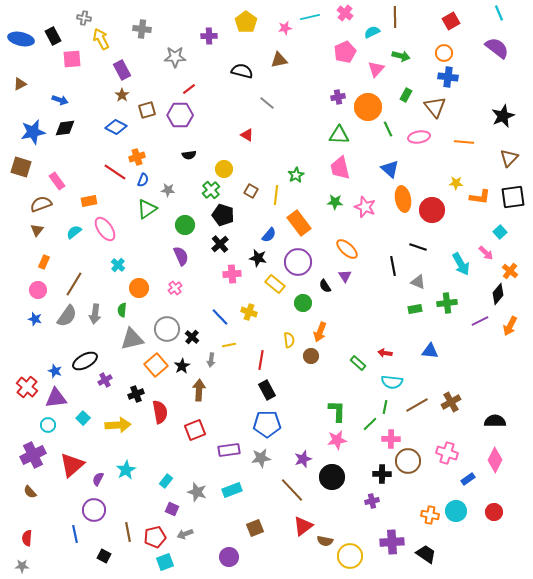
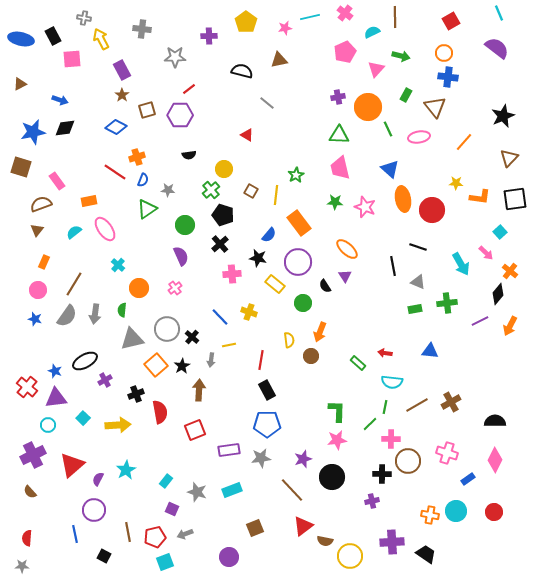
orange line at (464, 142): rotated 54 degrees counterclockwise
black square at (513, 197): moved 2 px right, 2 px down
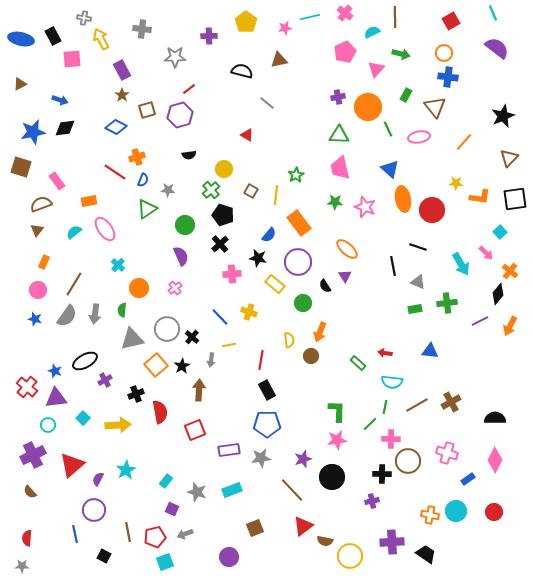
cyan line at (499, 13): moved 6 px left
green arrow at (401, 56): moved 2 px up
purple hexagon at (180, 115): rotated 15 degrees counterclockwise
black semicircle at (495, 421): moved 3 px up
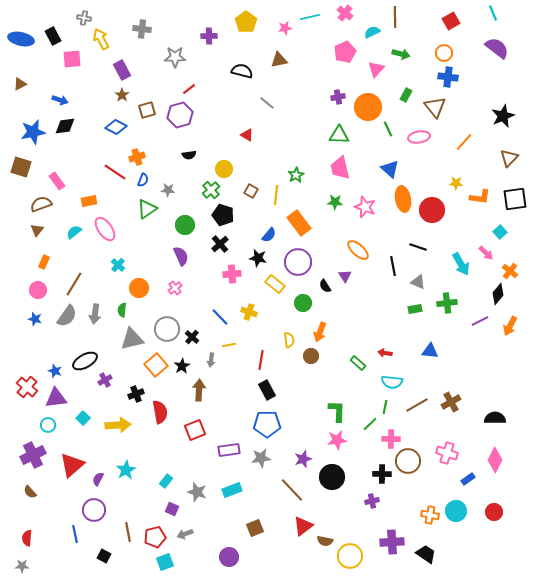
black diamond at (65, 128): moved 2 px up
orange ellipse at (347, 249): moved 11 px right, 1 px down
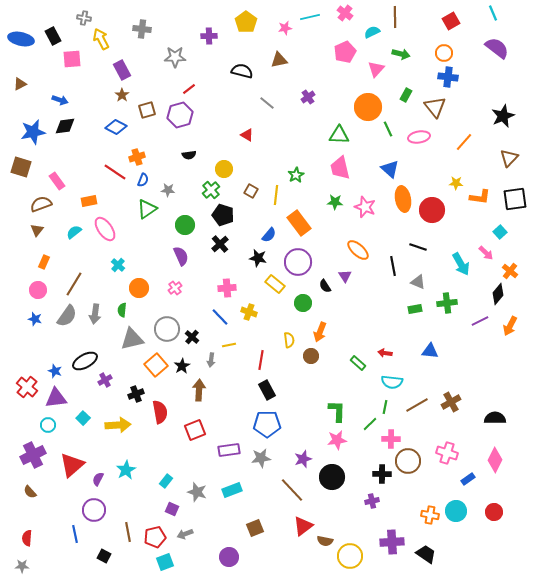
purple cross at (338, 97): moved 30 px left; rotated 24 degrees counterclockwise
pink cross at (232, 274): moved 5 px left, 14 px down
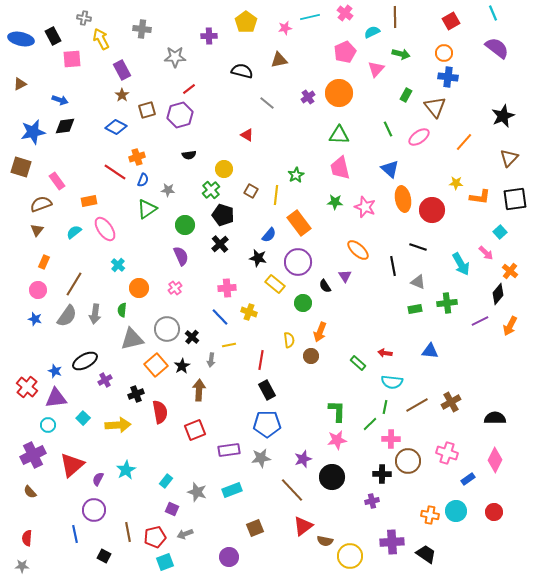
orange circle at (368, 107): moved 29 px left, 14 px up
pink ellipse at (419, 137): rotated 25 degrees counterclockwise
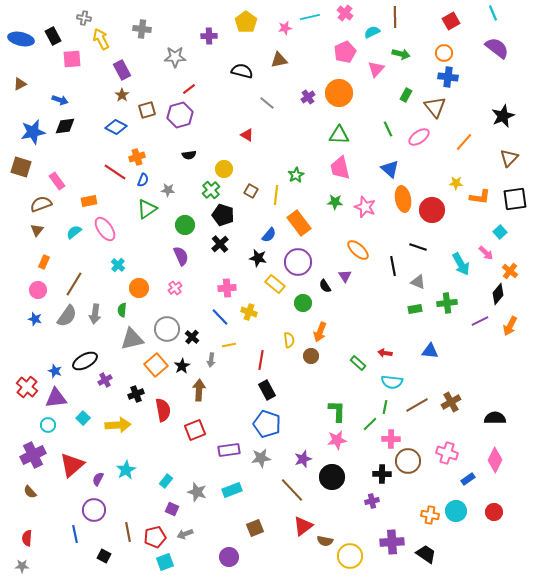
red semicircle at (160, 412): moved 3 px right, 2 px up
blue pentagon at (267, 424): rotated 20 degrees clockwise
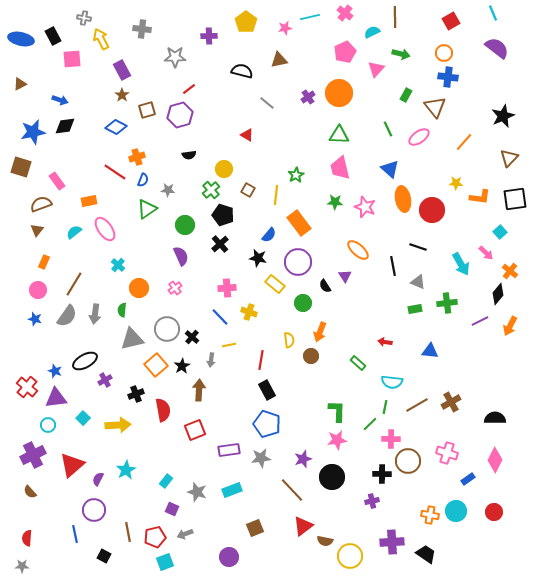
brown square at (251, 191): moved 3 px left, 1 px up
red arrow at (385, 353): moved 11 px up
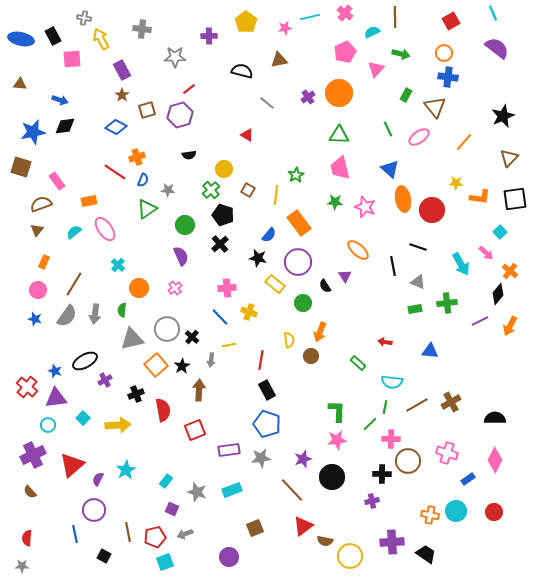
brown triangle at (20, 84): rotated 32 degrees clockwise
